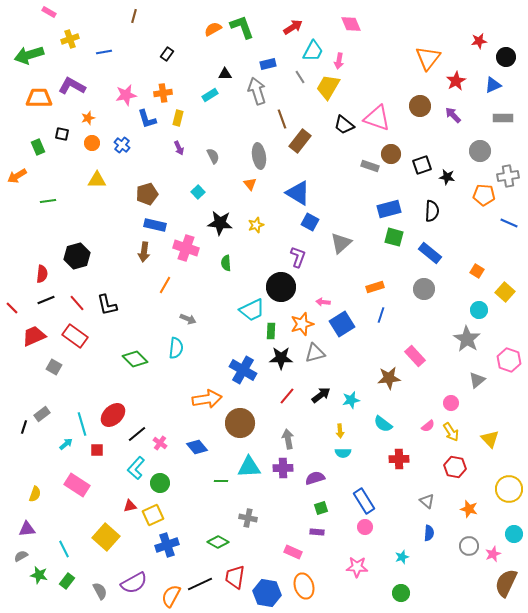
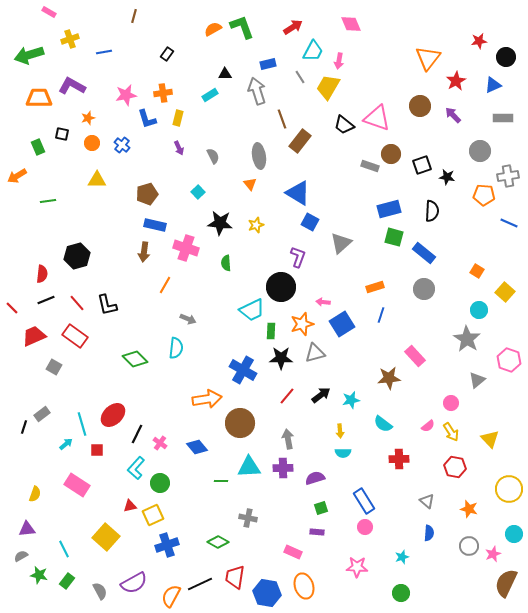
blue rectangle at (430, 253): moved 6 px left
black line at (137, 434): rotated 24 degrees counterclockwise
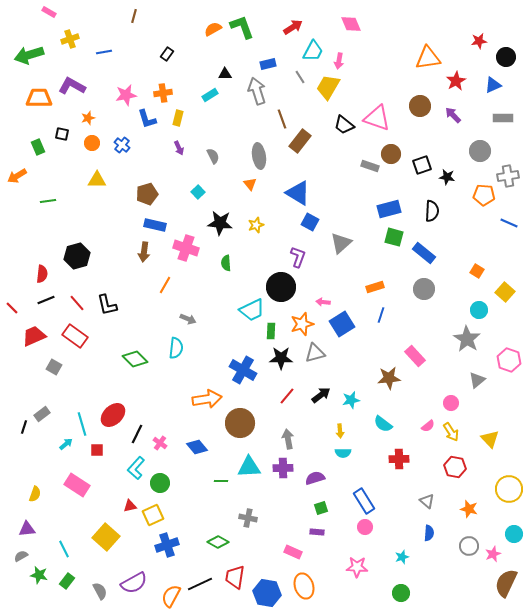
orange triangle at (428, 58): rotated 44 degrees clockwise
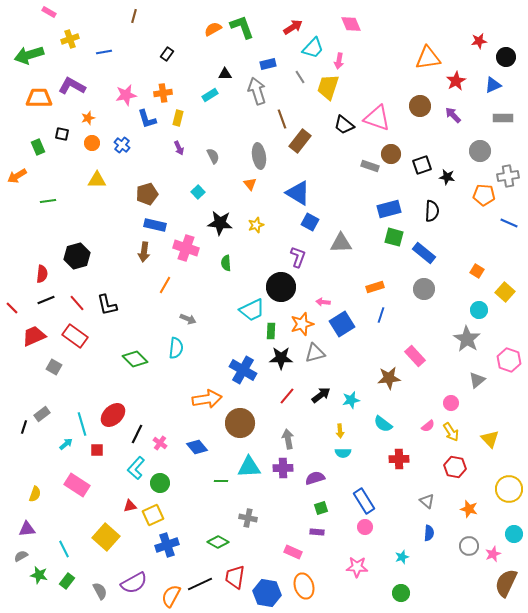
cyan trapezoid at (313, 51): moved 3 px up; rotated 15 degrees clockwise
yellow trapezoid at (328, 87): rotated 12 degrees counterclockwise
gray triangle at (341, 243): rotated 40 degrees clockwise
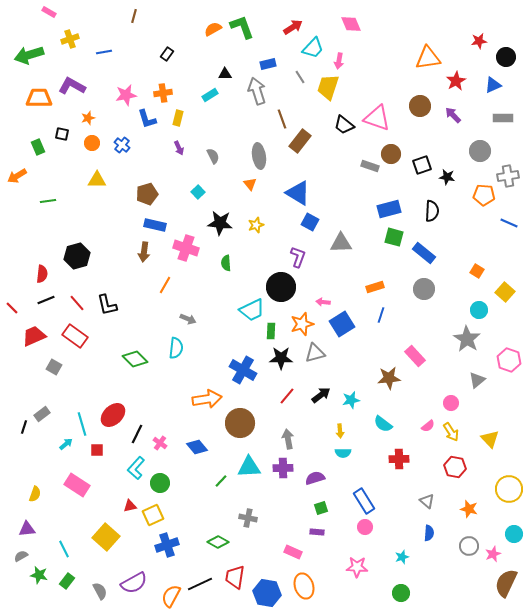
green line at (221, 481): rotated 48 degrees counterclockwise
